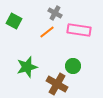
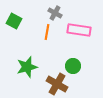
orange line: rotated 42 degrees counterclockwise
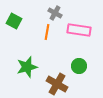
green circle: moved 6 px right
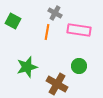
green square: moved 1 px left
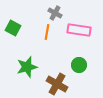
green square: moved 7 px down
green circle: moved 1 px up
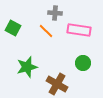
gray cross: rotated 24 degrees counterclockwise
orange line: moved 1 px left, 1 px up; rotated 56 degrees counterclockwise
green circle: moved 4 px right, 2 px up
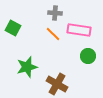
orange line: moved 7 px right, 3 px down
green circle: moved 5 px right, 7 px up
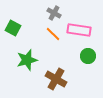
gray cross: moved 1 px left; rotated 24 degrees clockwise
green star: moved 7 px up
brown cross: moved 1 px left, 5 px up
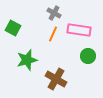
orange line: rotated 70 degrees clockwise
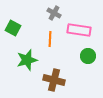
orange line: moved 3 px left, 5 px down; rotated 21 degrees counterclockwise
brown cross: moved 2 px left, 1 px down; rotated 15 degrees counterclockwise
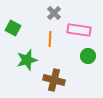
gray cross: rotated 16 degrees clockwise
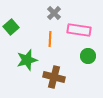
green square: moved 2 px left, 1 px up; rotated 21 degrees clockwise
brown cross: moved 3 px up
